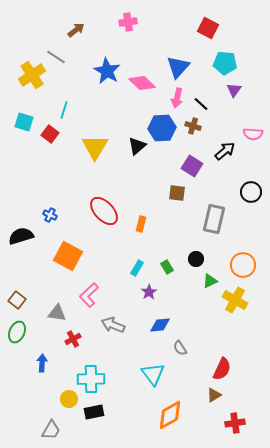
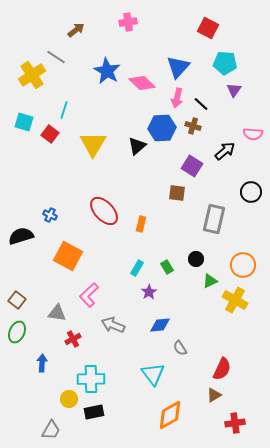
yellow triangle at (95, 147): moved 2 px left, 3 px up
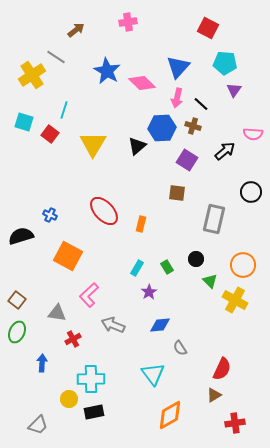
purple square at (192, 166): moved 5 px left, 6 px up
green triangle at (210, 281): rotated 49 degrees counterclockwise
gray trapezoid at (51, 430): moved 13 px left, 5 px up; rotated 15 degrees clockwise
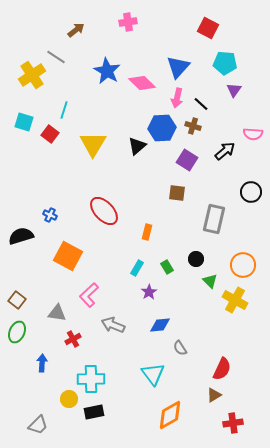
orange rectangle at (141, 224): moved 6 px right, 8 px down
red cross at (235, 423): moved 2 px left
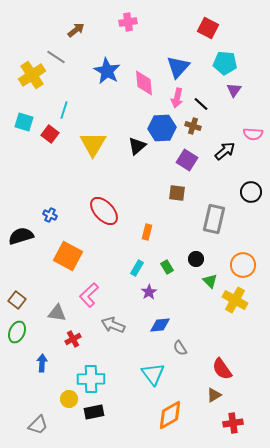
pink diamond at (142, 83): moved 2 px right; rotated 40 degrees clockwise
red semicircle at (222, 369): rotated 120 degrees clockwise
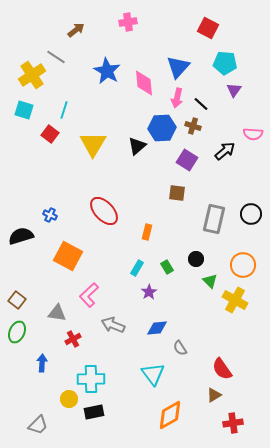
cyan square at (24, 122): moved 12 px up
black circle at (251, 192): moved 22 px down
blue diamond at (160, 325): moved 3 px left, 3 px down
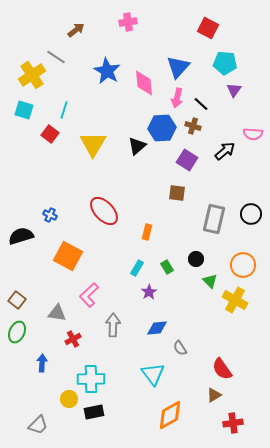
gray arrow at (113, 325): rotated 70 degrees clockwise
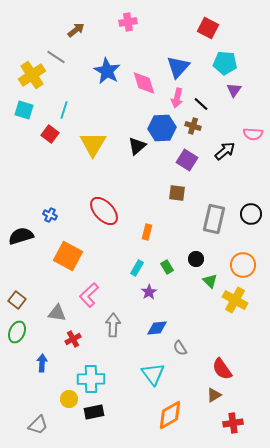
pink diamond at (144, 83): rotated 12 degrees counterclockwise
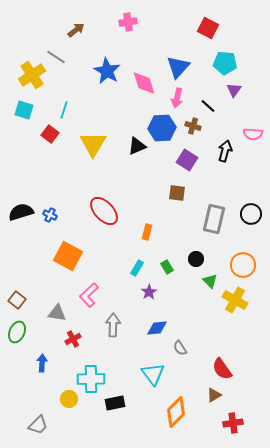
black line at (201, 104): moved 7 px right, 2 px down
black triangle at (137, 146): rotated 18 degrees clockwise
black arrow at (225, 151): rotated 35 degrees counterclockwise
black semicircle at (21, 236): moved 24 px up
black rectangle at (94, 412): moved 21 px right, 9 px up
orange diamond at (170, 415): moved 6 px right, 3 px up; rotated 16 degrees counterclockwise
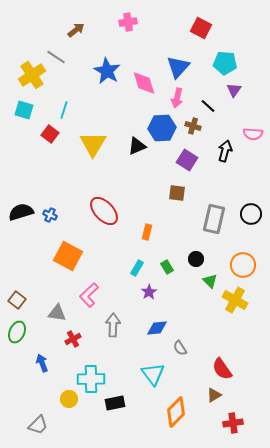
red square at (208, 28): moved 7 px left
blue arrow at (42, 363): rotated 24 degrees counterclockwise
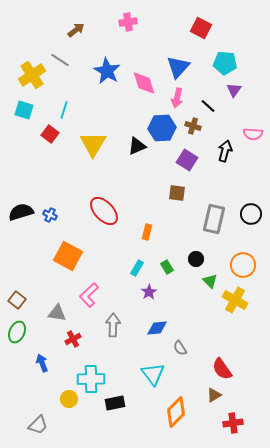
gray line at (56, 57): moved 4 px right, 3 px down
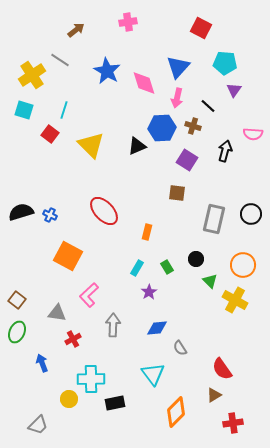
yellow triangle at (93, 144): moved 2 px left, 1 px down; rotated 16 degrees counterclockwise
